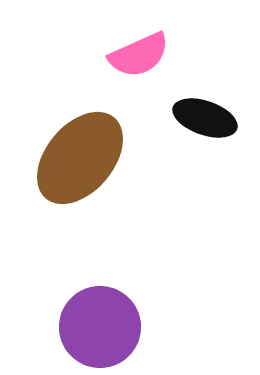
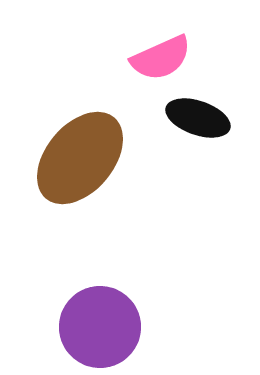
pink semicircle: moved 22 px right, 3 px down
black ellipse: moved 7 px left
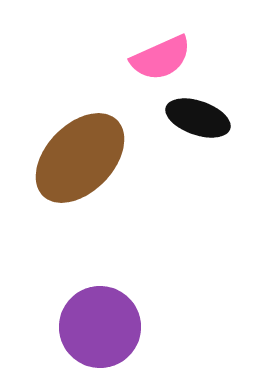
brown ellipse: rotated 4 degrees clockwise
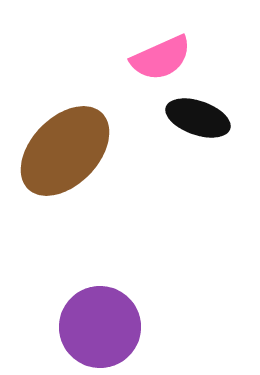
brown ellipse: moved 15 px left, 7 px up
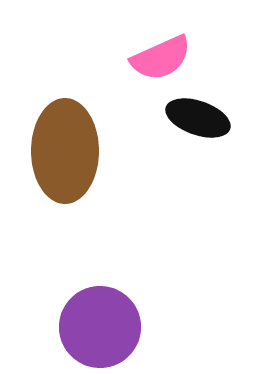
brown ellipse: rotated 44 degrees counterclockwise
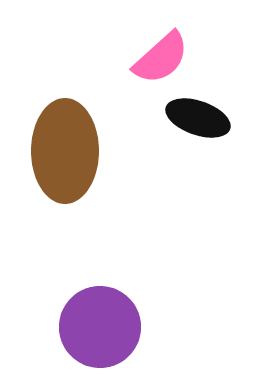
pink semicircle: rotated 18 degrees counterclockwise
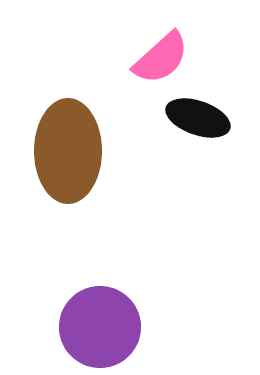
brown ellipse: moved 3 px right
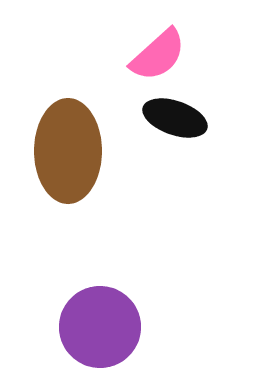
pink semicircle: moved 3 px left, 3 px up
black ellipse: moved 23 px left
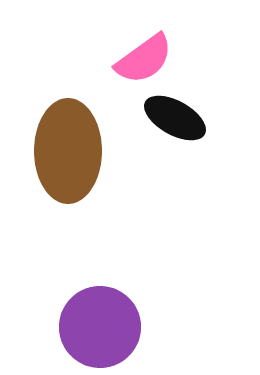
pink semicircle: moved 14 px left, 4 px down; rotated 6 degrees clockwise
black ellipse: rotated 10 degrees clockwise
